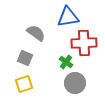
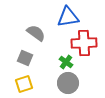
gray circle: moved 7 px left
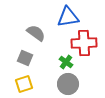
gray circle: moved 1 px down
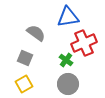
red cross: rotated 20 degrees counterclockwise
green cross: moved 2 px up
yellow square: rotated 12 degrees counterclockwise
